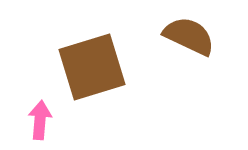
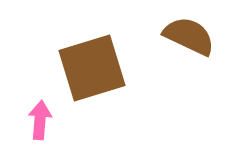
brown square: moved 1 px down
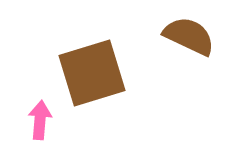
brown square: moved 5 px down
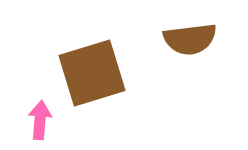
brown semicircle: moved 1 px right, 3 px down; rotated 148 degrees clockwise
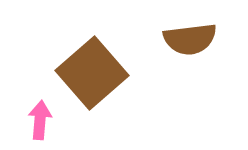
brown square: rotated 24 degrees counterclockwise
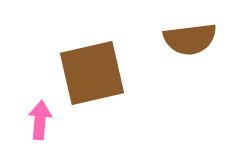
brown square: rotated 28 degrees clockwise
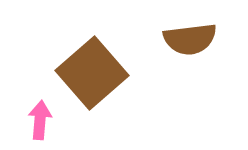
brown square: rotated 28 degrees counterclockwise
